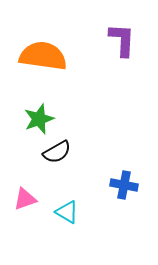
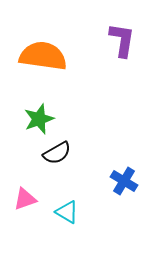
purple L-shape: rotated 6 degrees clockwise
black semicircle: moved 1 px down
blue cross: moved 4 px up; rotated 20 degrees clockwise
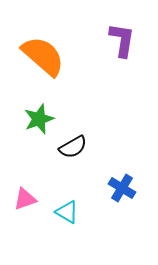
orange semicircle: rotated 33 degrees clockwise
black semicircle: moved 16 px right, 6 px up
blue cross: moved 2 px left, 7 px down
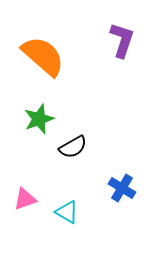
purple L-shape: rotated 9 degrees clockwise
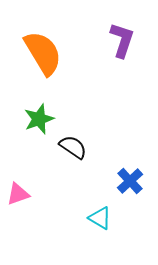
orange semicircle: moved 3 px up; rotated 18 degrees clockwise
black semicircle: rotated 116 degrees counterclockwise
blue cross: moved 8 px right, 7 px up; rotated 16 degrees clockwise
pink triangle: moved 7 px left, 5 px up
cyan triangle: moved 33 px right, 6 px down
